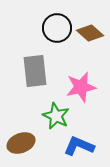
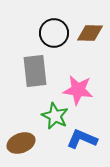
black circle: moved 3 px left, 5 px down
brown diamond: rotated 40 degrees counterclockwise
pink star: moved 3 px left, 3 px down; rotated 20 degrees clockwise
green star: moved 1 px left
blue L-shape: moved 3 px right, 7 px up
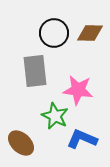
brown ellipse: rotated 64 degrees clockwise
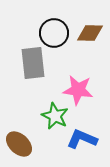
gray rectangle: moved 2 px left, 8 px up
brown ellipse: moved 2 px left, 1 px down
